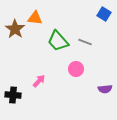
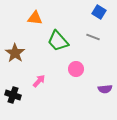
blue square: moved 5 px left, 2 px up
brown star: moved 24 px down
gray line: moved 8 px right, 5 px up
black cross: rotated 14 degrees clockwise
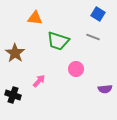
blue square: moved 1 px left, 2 px down
green trapezoid: rotated 30 degrees counterclockwise
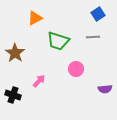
blue square: rotated 24 degrees clockwise
orange triangle: rotated 35 degrees counterclockwise
gray line: rotated 24 degrees counterclockwise
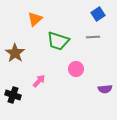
orange triangle: moved 1 px down; rotated 14 degrees counterclockwise
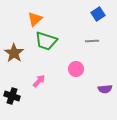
gray line: moved 1 px left, 4 px down
green trapezoid: moved 12 px left
brown star: moved 1 px left
black cross: moved 1 px left, 1 px down
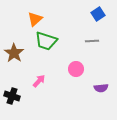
purple semicircle: moved 4 px left, 1 px up
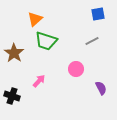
blue square: rotated 24 degrees clockwise
gray line: rotated 24 degrees counterclockwise
purple semicircle: rotated 112 degrees counterclockwise
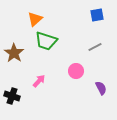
blue square: moved 1 px left, 1 px down
gray line: moved 3 px right, 6 px down
pink circle: moved 2 px down
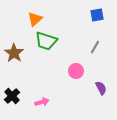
gray line: rotated 32 degrees counterclockwise
pink arrow: moved 3 px right, 21 px down; rotated 32 degrees clockwise
black cross: rotated 28 degrees clockwise
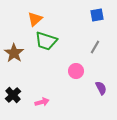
black cross: moved 1 px right, 1 px up
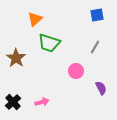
green trapezoid: moved 3 px right, 2 px down
brown star: moved 2 px right, 5 px down
black cross: moved 7 px down
